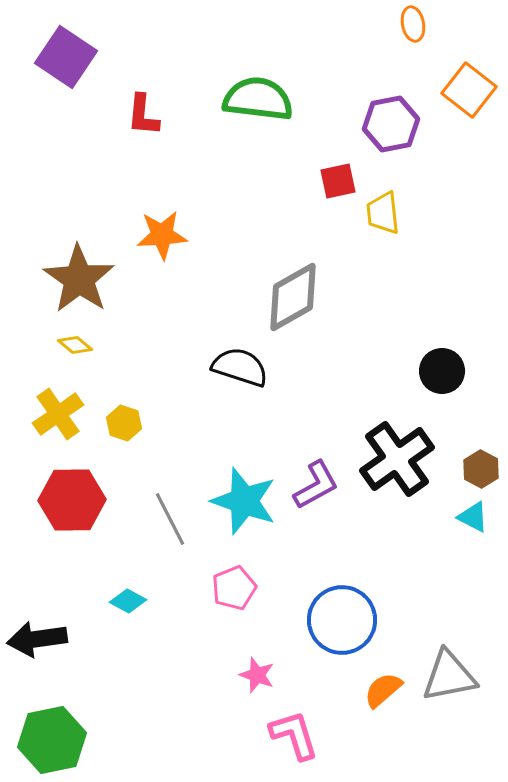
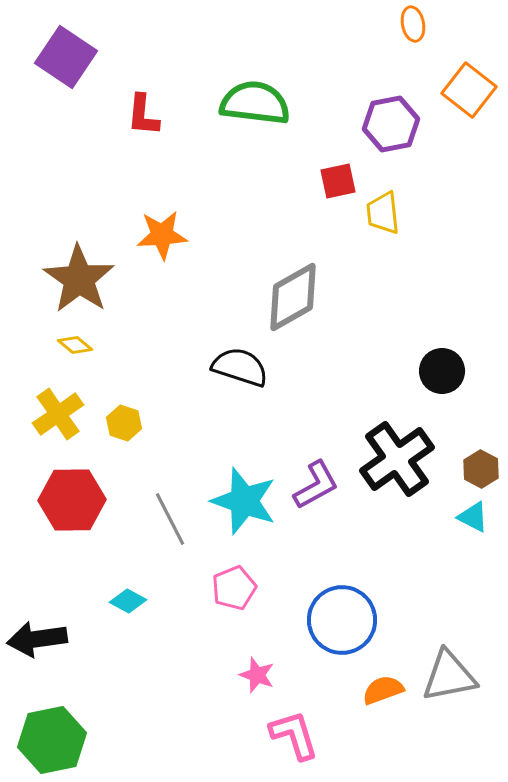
green semicircle: moved 3 px left, 4 px down
orange semicircle: rotated 21 degrees clockwise
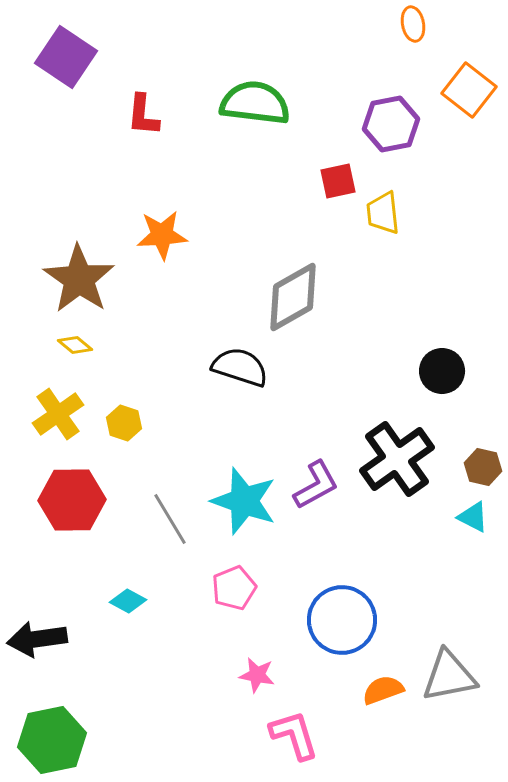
brown hexagon: moved 2 px right, 2 px up; rotated 15 degrees counterclockwise
gray line: rotated 4 degrees counterclockwise
pink star: rotated 9 degrees counterclockwise
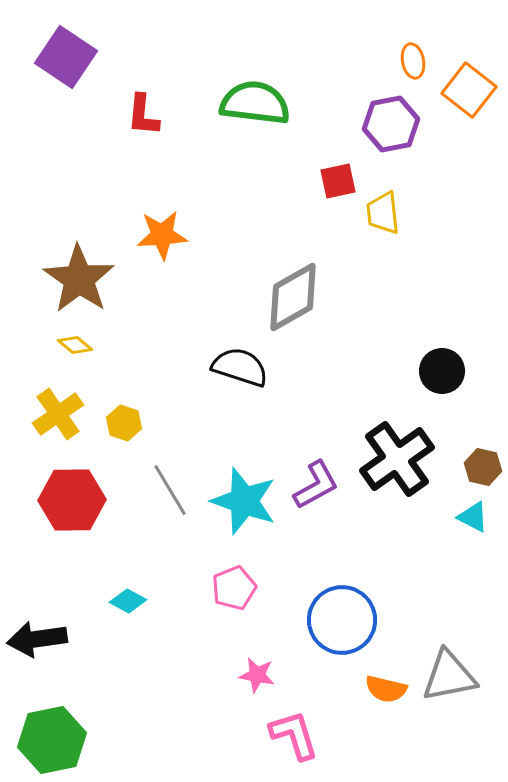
orange ellipse: moved 37 px down
gray line: moved 29 px up
orange semicircle: moved 3 px right, 1 px up; rotated 147 degrees counterclockwise
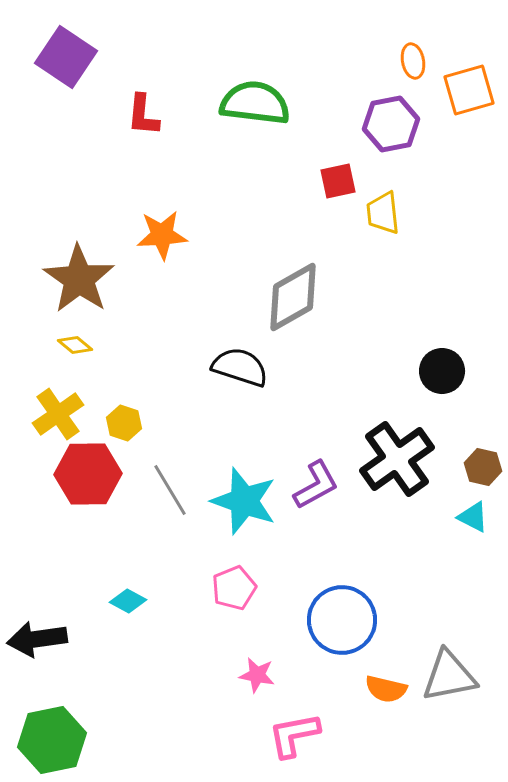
orange square: rotated 36 degrees clockwise
red hexagon: moved 16 px right, 26 px up
pink L-shape: rotated 84 degrees counterclockwise
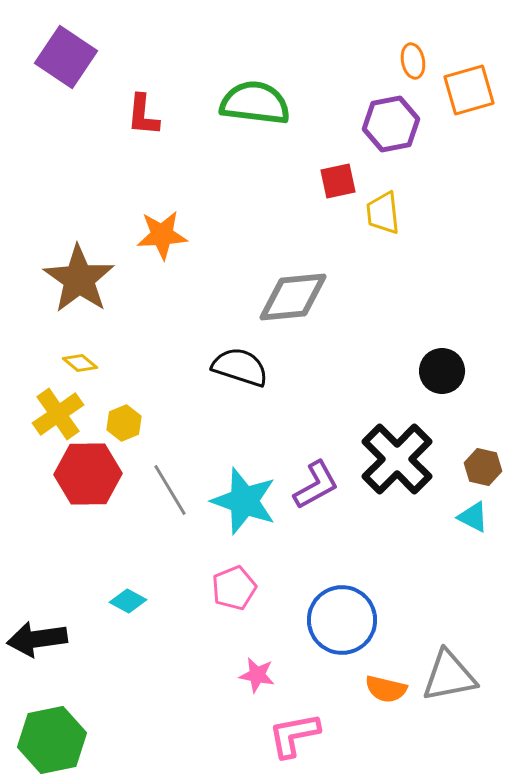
gray diamond: rotated 24 degrees clockwise
yellow diamond: moved 5 px right, 18 px down
yellow hexagon: rotated 20 degrees clockwise
black cross: rotated 10 degrees counterclockwise
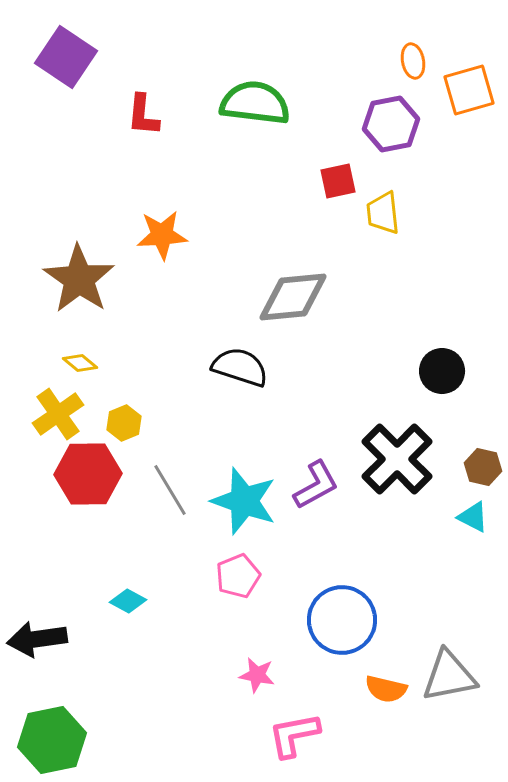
pink pentagon: moved 4 px right, 12 px up
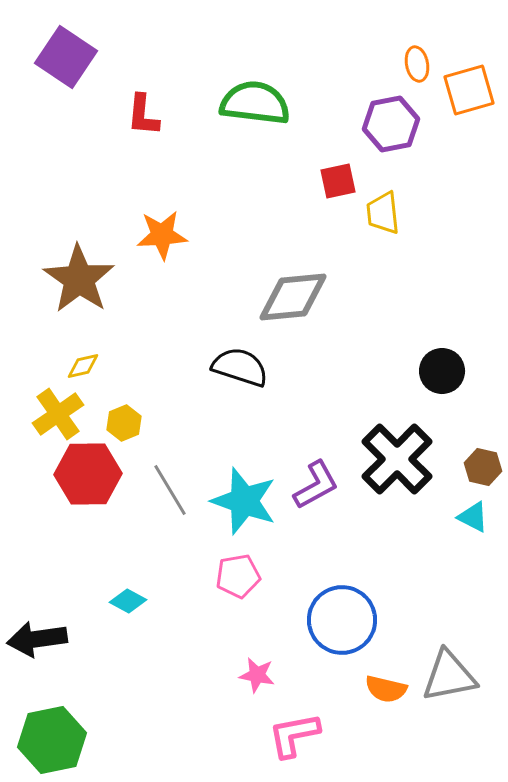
orange ellipse: moved 4 px right, 3 px down
yellow diamond: moved 3 px right, 3 px down; rotated 52 degrees counterclockwise
pink pentagon: rotated 12 degrees clockwise
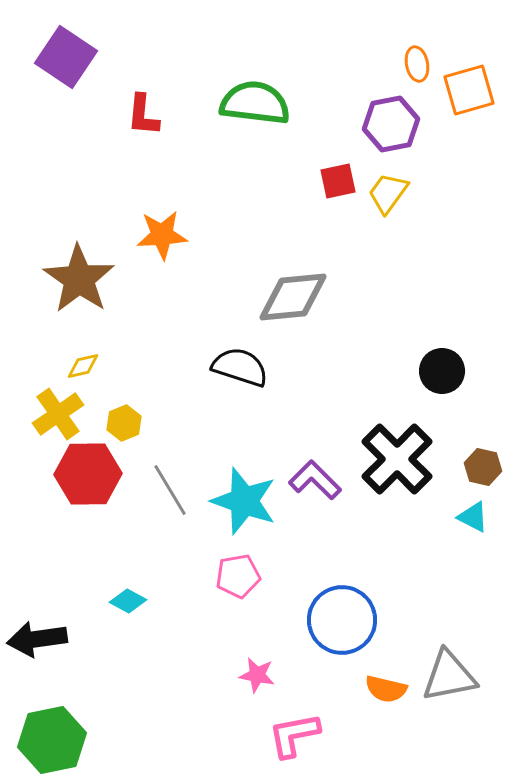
yellow trapezoid: moved 5 px right, 20 px up; rotated 42 degrees clockwise
purple L-shape: moved 1 px left, 5 px up; rotated 106 degrees counterclockwise
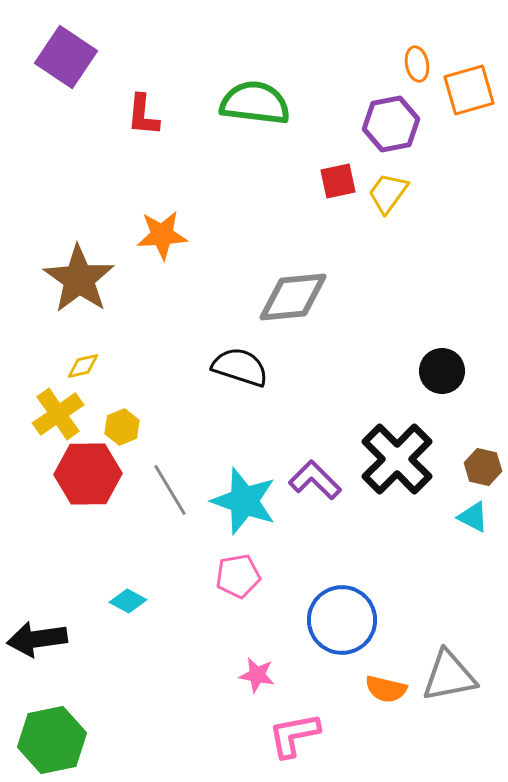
yellow hexagon: moved 2 px left, 4 px down
